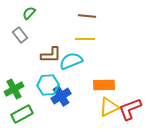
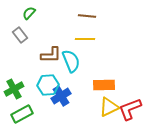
cyan semicircle: rotated 90 degrees clockwise
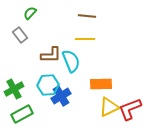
green semicircle: moved 1 px right
orange rectangle: moved 3 px left, 1 px up
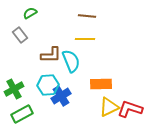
green semicircle: rotated 16 degrees clockwise
red L-shape: rotated 40 degrees clockwise
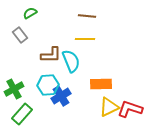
green rectangle: rotated 20 degrees counterclockwise
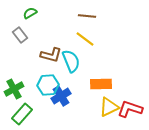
yellow line: rotated 36 degrees clockwise
brown L-shape: rotated 15 degrees clockwise
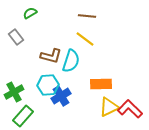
gray rectangle: moved 4 px left, 2 px down
brown L-shape: moved 1 px down
cyan semicircle: rotated 40 degrees clockwise
green cross: moved 3 px down
red L-shape: rotated 25 degrees clockwise
green rectangle: moved 1 px right, 2 px down
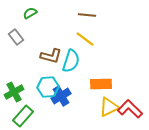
brown line: moved 1 px up
cyan hexagon: moved 2 px down
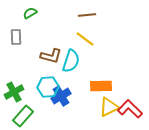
brown line: rotated 12 degrees counterclockwise
gray rectangle: rotated 35 degrees clockwise
orange rectangle: moved 2 px down
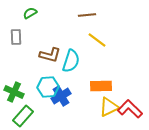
yellow line: moved 12 px right, 1 px down
brown L-shape: moved 1 px left, 1 px up
green cross: rotated 36 degrees counterclockwise
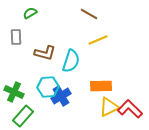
brown line: moved 2 px right, 1 px up; rotated 36 degrees clockwise
yellow line: moved 1 px right; rotated 60 degrees counterclockwise
brown L-shape: moved 5 px left, 2 px up
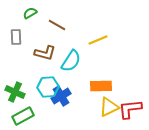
brown line: moved 32 px left, 11 px down
cyan semicircle: rotated 15 degrees clockwise
green cross: moved 1 px right
red L-shape: rotated 50 degrees counterclockwise
green rectangle: rotated 20 degrees clockwise
